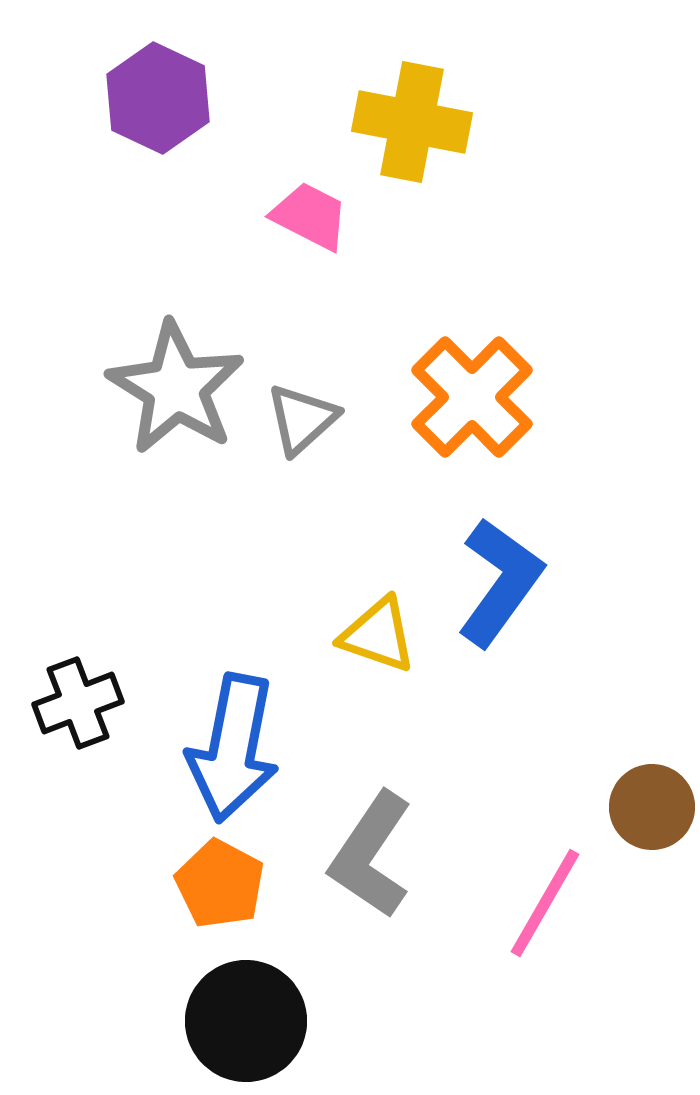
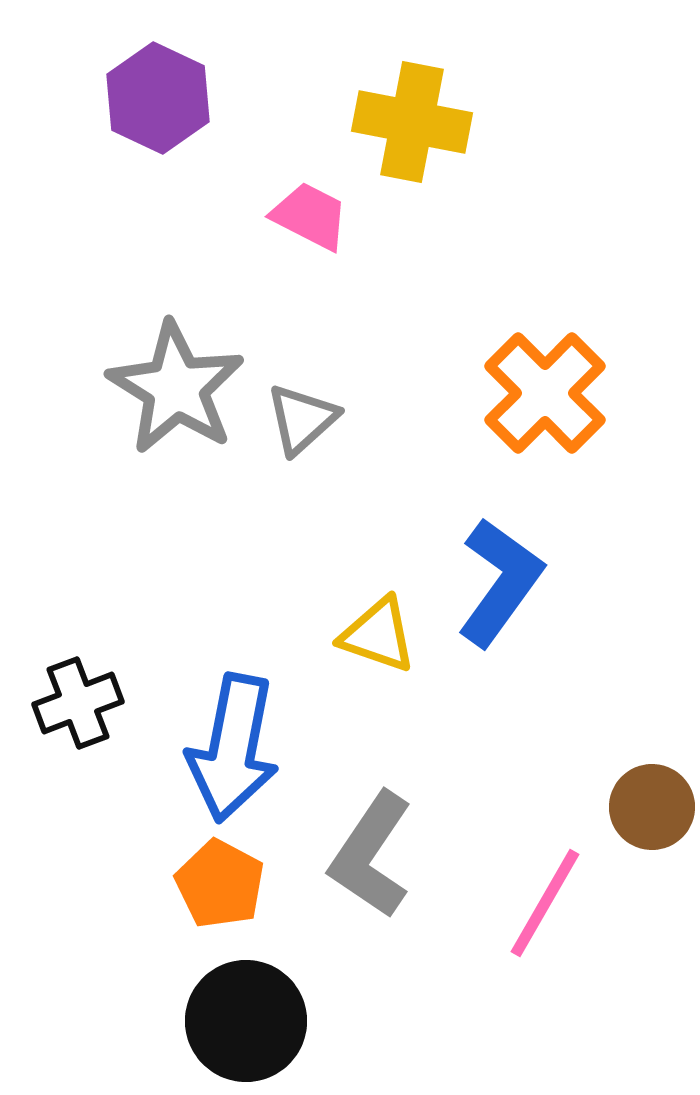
orange cross: moved 73 px right, 4 px up
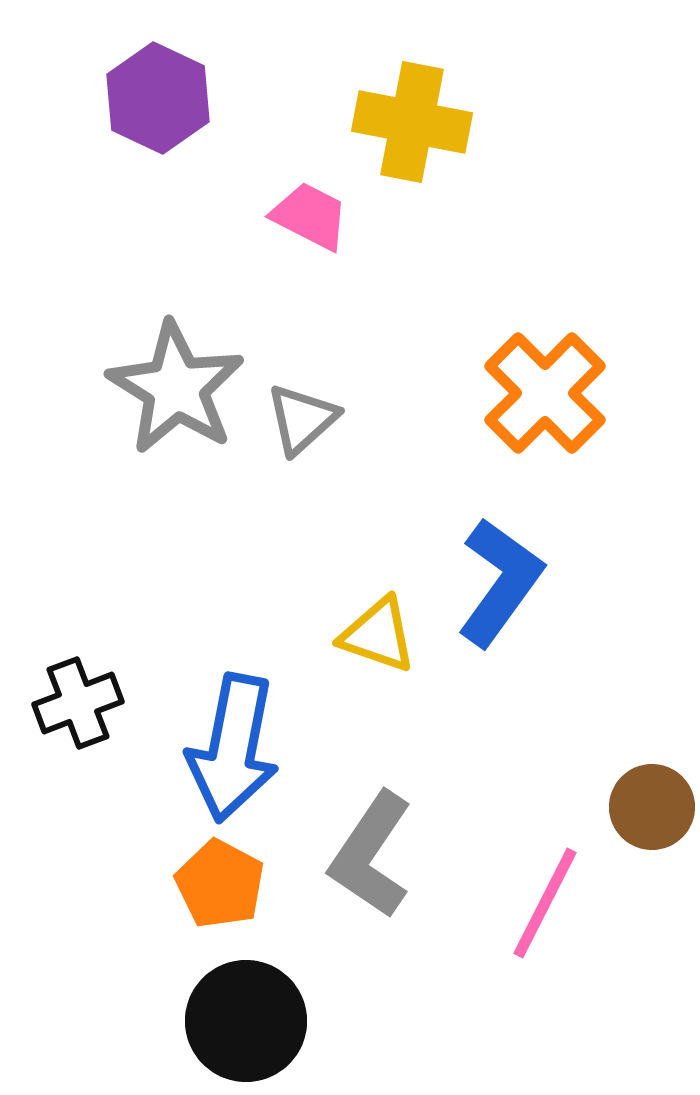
pink line: rotated 3 degrees counterclockwise
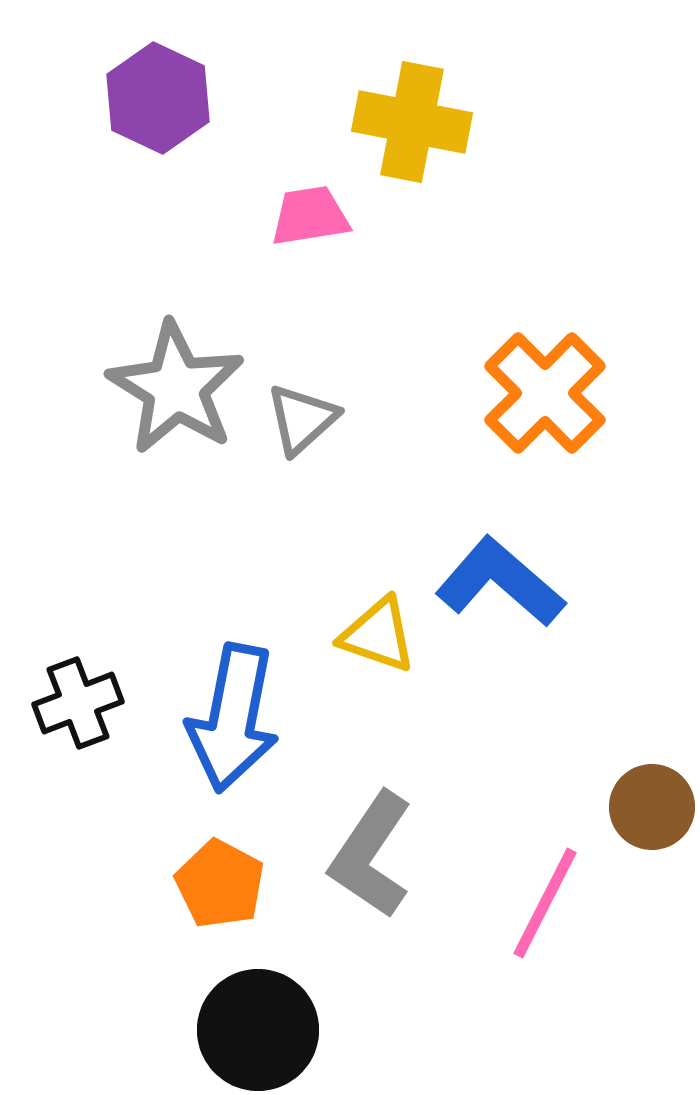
pink trapezoid: rotated 36 degrees counterclockwise
blue L-shape: rotated 85 degrees counterclockwise
blue arrow: moved 30 px up
black circle: moved 12 px right, 9 px down
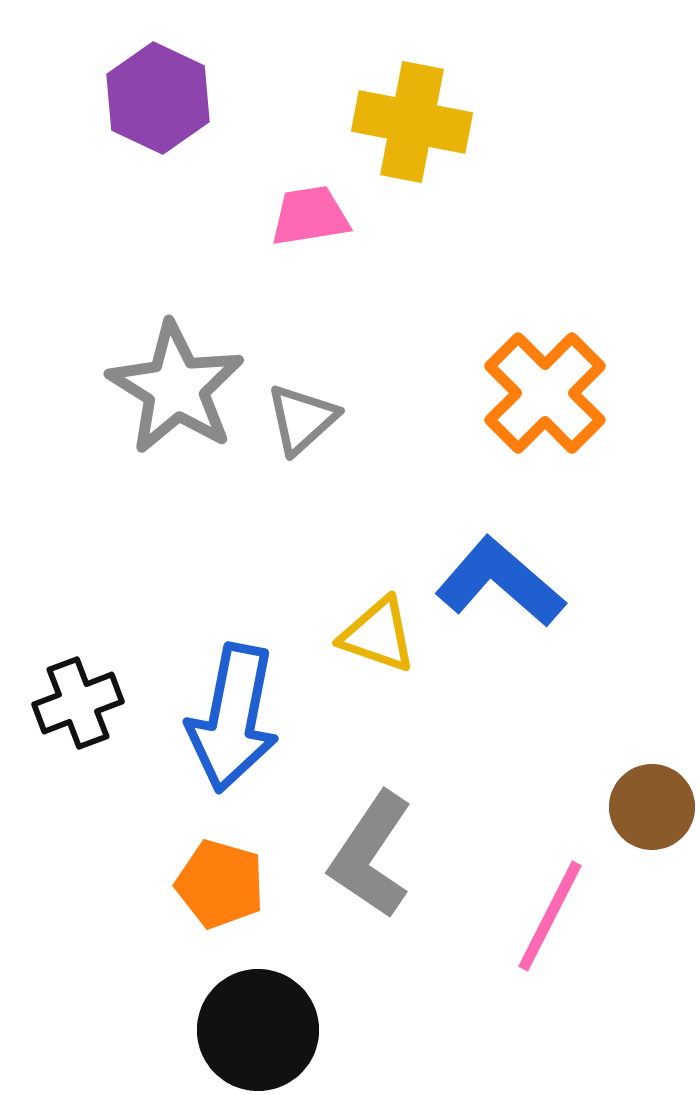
orange pentagon: rotated 12 degrees counterclockwise
pink line: moved 5 px right, 13 px down
